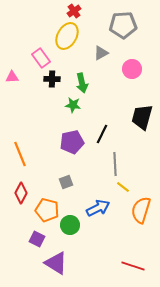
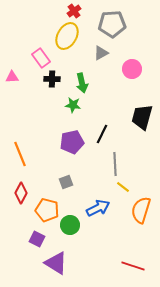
gray pentagon: moved 11 px left, 1 px up
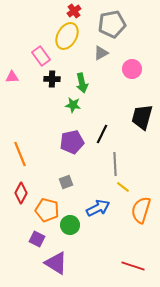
gray pentagon: rotated 8 degrees counterclockwise
pink rectangle: moved 2 px up
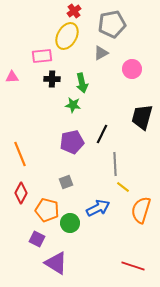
pink rectangle: moved 1 px right; rotated 60 degrees counterclockwise
green circle: moved 2 px up
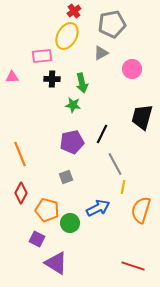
gray line: rotated 25 degrees counterclockwise
gray square: moved 5 px up
yellow line: rotated 64 degrees clockwise
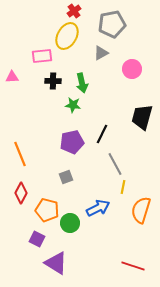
black cross: moved 1 px right, 2 px down
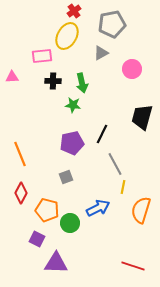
purple pentagon: moved 1 px down
purple triangle: rotated 30 degrees counterclockwise
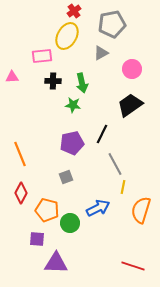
black trapezoid: moved 12 px left, 12 px up; rotated 40 degrees clockwise
purple square: rotated 21 degrees counterclockwise
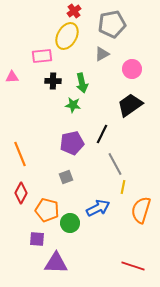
gray triangle: moved 1 px right, 1 px down
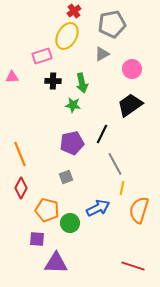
pink rectangle: rotated 12 degrees counterclockwise
yellow line: moved 1 px left, 1 px down
red diamond: moved 5 px up
orange semicircle: moved 2 px left
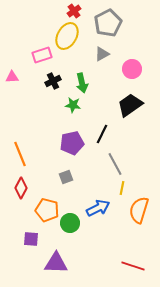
gray pentagon: moved 4 px left, 1 px up; rotated 16 degrees counterclockwise
pink rectangle: moved 1 px up
black cross: rotated 28 degrees counterclockwise
purple square: moved 6 px left
